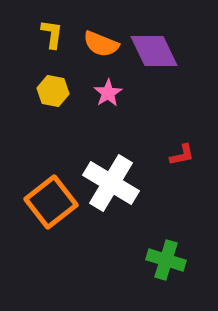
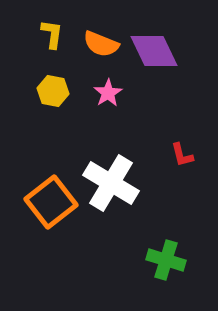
red L-shape: rotated 88 degrees clockwise
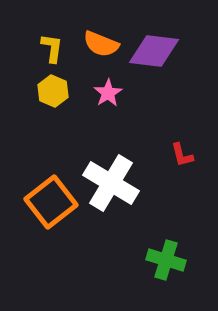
yellow L-shape: moved 14 px down
purple diamond: rotated 57 degrees counterclockwise
yellow hexagon: rotated 12 degrees clockwise
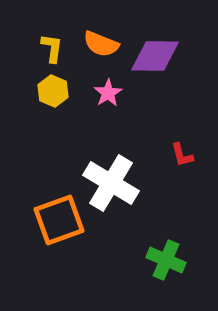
purple diamond: moved 1 px right, 5 px down; rotated 6 degrees counterclockwise
orange square: moved 8 px right, 18 px down; rotated 18 degrees clockwise
green cross: rotated 6 degrees clockwise
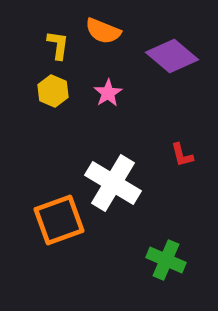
orange semicircle: moved 2 px right, 13 px up
yellow L-shape: moved 6 px right, 3 px up
purple diamond: moved 17 px right; rotated 39 degrees clockwise
white cross: moved 2 px right
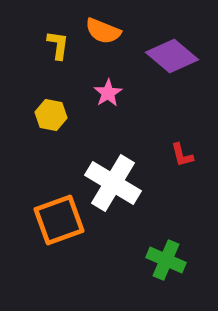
yellow hexagon: moved 2 px left, 24 px down; rotated 12 degrees counterclockwise
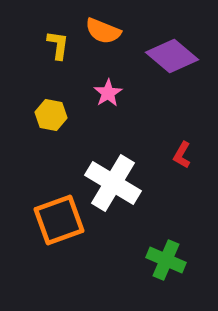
red L-shape: rotated 44 degrees clockwise
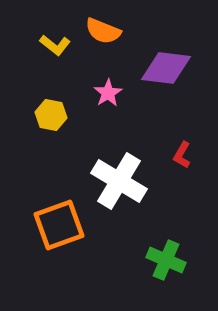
yellow L-shape: moved 3 px left; rotated 120 degrees clockwise
purple diamond: moved 6 px left, 12 px down; rotated 33 degrees counterclockwise
white cross: moved 6 px right, 2 px up
orange square: moved 5 px down
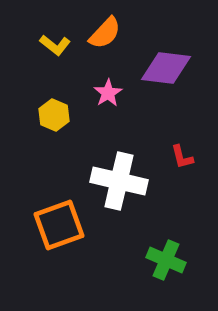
orange semicircle: moved 2 px right, 2 px down; rotated 69 degrees counterclockwise
yellow hexagon: moved 3 px right; rotated 12 degrees clockwise
red L-shape: moved 2 px down; rotated 44 degrees counterclockwise
white cross: rotated 18 degrees counterclockwise
